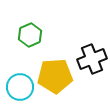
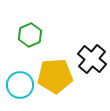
black cross: rotated 28 degrees counterclockwise
cyan circle: moved 2 px up
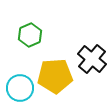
cyan circle: moved 3 px down
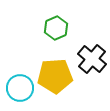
green hexagon: moved 26 px right, 7 px up
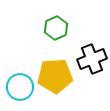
black cross: rotated 28 degrees clockwise
cyan circle: moved 1 px up
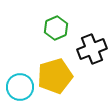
black cross: moved 10 px up
yellow pentagon: rotated 12 degrees counterclockwise
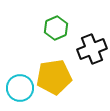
yellow pentagon: moved 1 px left, 1 px down; rotated 8 degrees clockwise
cyan circle: moved 1 px down
